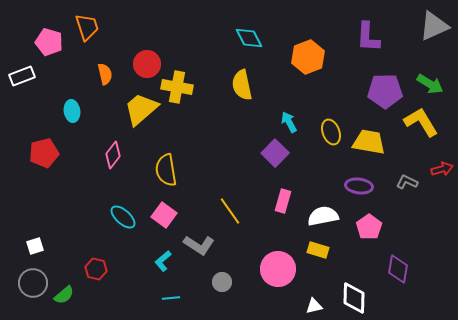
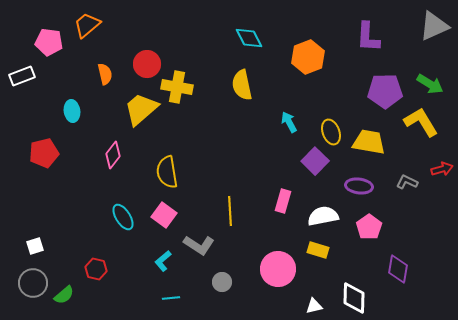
orange trapezoid at (87, 27): moved 2 px up; rotated 112 degrees counterclockwise
pink pentagon at (49, 42): rotated 8 degrees counterclockwise
purple square at (275, 153): moved 40 px right, 8 px down
yellow semicircle at (166, 170): moved 1 px right, 2 px down
yellow line at (230, 211): rotated 32 degrees clockwise
cyan ellipse at (123, 217): rotated 16 degrees clockwise
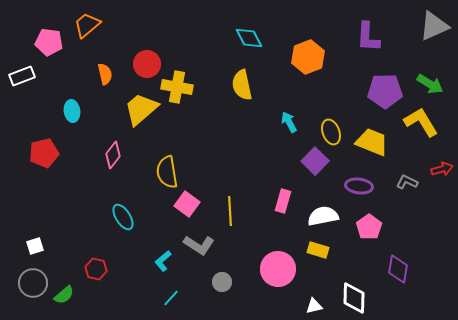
yellow trapezoid at (369, 142): moved 3 px right; rotated 12 degrees clockwise
pink square at (164, 215): moved 23 px right, 11 px up
cyan line at (171, 298): rotated 42 degrees counterclockwise
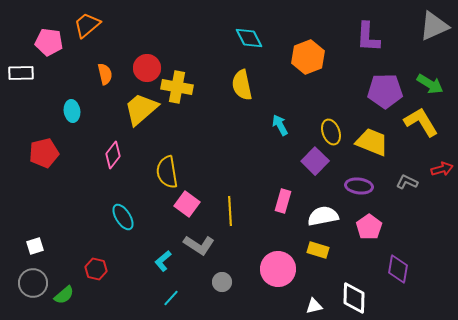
red circle at (147, 64): moved 4 px down
white rectangle at (22, 76): moved 1 px left, 3 px up; rotated 20 degrees clockwise
cyan arrow at (289, 122): moved 9 px left, 3 px down
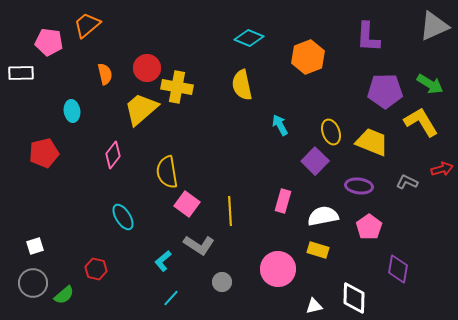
cyan diamond at (249, 38): rotated 40 degrees counterclockwise
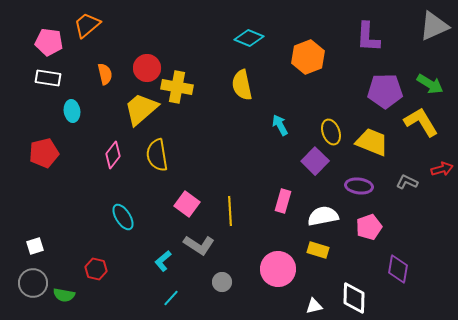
white rectangle at (21, 73): moved 27 px right, 5 px down; rotated 10 degrees clockwise
yellow semicircle at (167, 172): moved 10 px left, 17 px up
pink pentagon at (369, 227): rotated 15 degrees clockwise
green semicircle at (64, 295): rotated 50 degrees clockwise
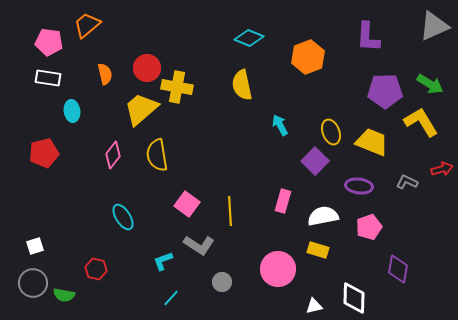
cyan L-shape at (163, 261): rotated 20 degrees clockwise
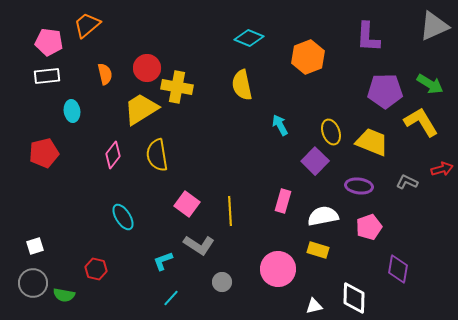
white rectangle at (48, 78): moved 1 px left, 2 px up; rotated 15 degrees counterclockwise
yellow trapezoid at (141, 109): rotated 9 degrees clockwise
